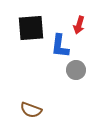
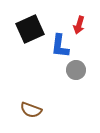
black square: moved 1 px left, 1 px down; rotated 20 degrees counterclockwise
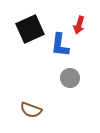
blue L-shape: moved 1 px up
gray circle: moved 6 px left, 8 px down
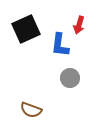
black square: moved 4 px left
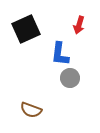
blue L-shape: moved 9 px down
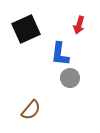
brown semicircle: rotated 70 degrees counterclockwise
